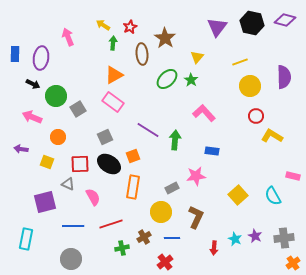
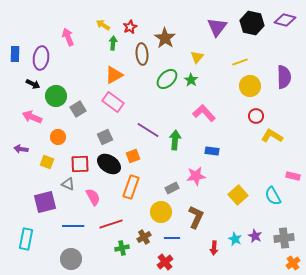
orange rectangle at (133, 187): moved 2 px left; rotated 10 degrees clockwise
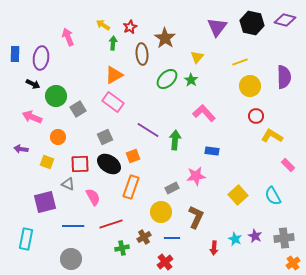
pink rectangle at (293, 176): moved 5 px left, 11 px up; rotated 32 degrees clockwise
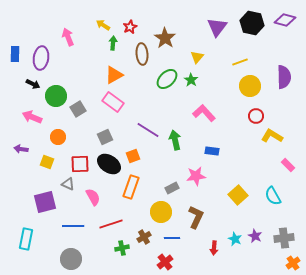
green arrow at (175, 140): rotated 18 degrees counterclockwise
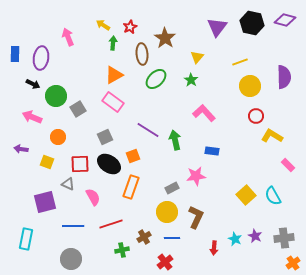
green ellipse at (167, 79): moved 11 px left
yellow square at (238, 195): moved 8 px right
yellow circle at (161, 212): moved 6 px right
green cross at (122, 248): moved 2 px down
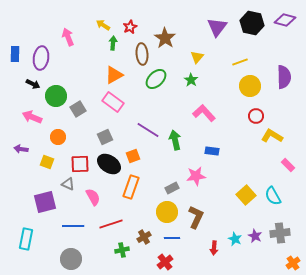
gray cross at (284, 238): moved 4 px left, 5 px up
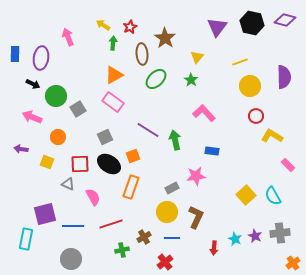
purple square at (45, 202): moved 12 px down
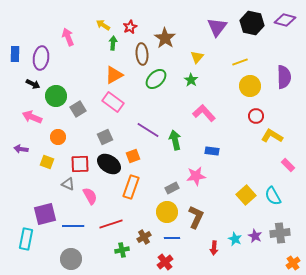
pink semicircle at (93, 197): moved 3 px left, 1 px up
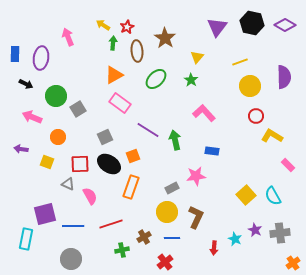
purple diamond at (285, 20): moved 5 px down; rotated 15 degrees clockwise
red star at (130, 27): moved 3 px left
brown ellipse at (142, 54): moved 5 px left, 3 px up
black arrow at (33, 84): moved 7 px left
pink rectangle at (113, 102): moved 7 px right, 1 px down
purple star at (255, 236): moved 6 px up
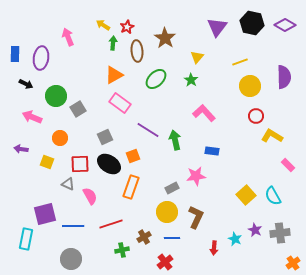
orange circle at (58, 137): moved 2 px right, 1 px down
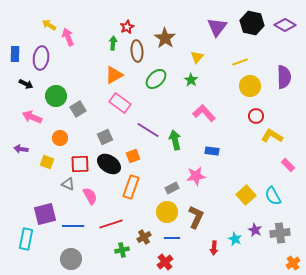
yellow arrow at (103, 25): moved 54 px left
